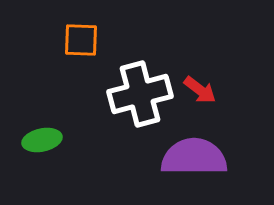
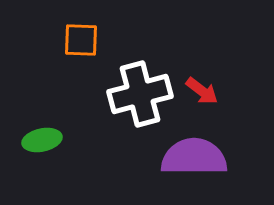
red arrow: moved 2 px right, 1 px down
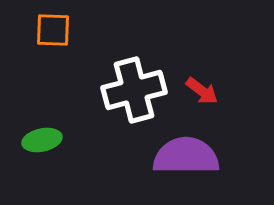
orange square: moved 28 px left, 10 px up
white cross: moved 6 px left, 4 px up
purple semicircle: moved 8 px left, 1 px up
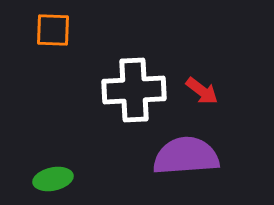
white cross: rotated 12 degrees clockwise
green ellipse: moved 11 px right, 39 px down
purple semicircle: rotated 4 degrees counterclockwise
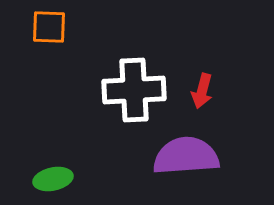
orange square: moved 4 px left, 3 px up
red arrow: rotated 68 degrees clockwise
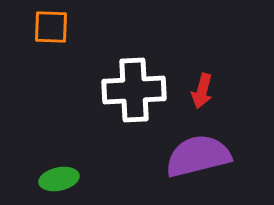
orange square: moved 2 px right
purple semicircle: moved 12 px right; rotated 10 degrees counterclockwise
green ellipse: moved 6 px right
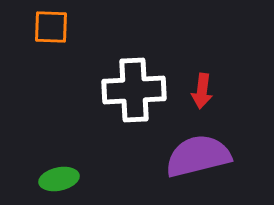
red arrow: rotated 8 degrees counterclockwise
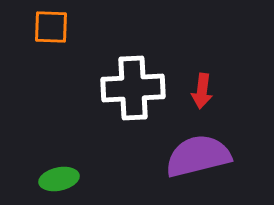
white cross: moved 1 px left, 2 px up
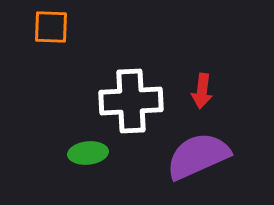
white cross: moved 2 px left, 13 px down
purple semicircle: rotated 10 degrees counterclockwise
green ellipse: moved 29 px right, 26 px up; rotated 6 degrees clockwise
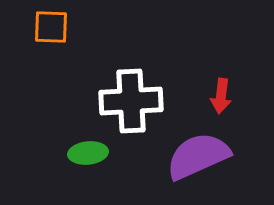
red arrow: moved 19 px right, 5 px down
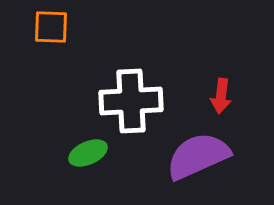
green ellipse: rotated 18 degrees counterclockwise
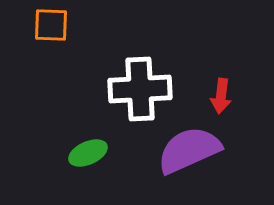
orange square: moved 2 px up
white cross: moved 9 px right, 12 px up
purple semicircle: moved 9 px left, 6 px up
